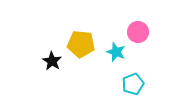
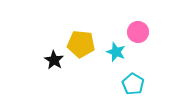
black star: moved 2 px right, 1 px up
cyan pentagon: rotated 20 degrees counterclockwise
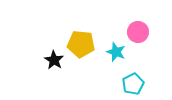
cyan pentagon: rotated 15 degrees clockwise
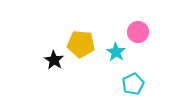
cyan star: rotated 12 degrees clockwise
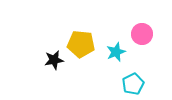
pink circle: moved 4 px right, 2 px down
cyan star: rotated 18 degrees clockwise
black star: rotated 30 degrees clockwise
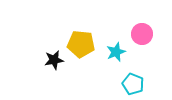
cyan pentagon: rotated 25 degrees counterclockwise
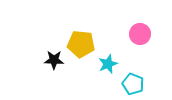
pink circle: moved 2 px left
cyan star: moved 8 px left, 12 px down
black star: rotated 12 degrees clockwise
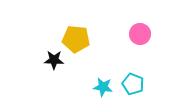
yellow pentagon: moved 5 px left, 5 px up
cyan star: moved 5 px left, 23 px down; rotated 30 degrees clockwise
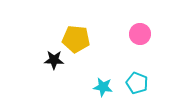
cyan pentagon: moved 4 px right, 1 px up
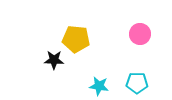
cyan pentagon: rotated 20 degrees counterclockwise
cyan star: moved 4 px left, 1 px up
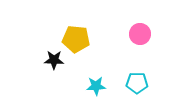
cyan star: moved 3 px left; rotated 12 degrees counterclockwise
